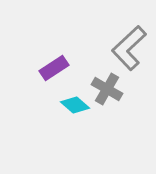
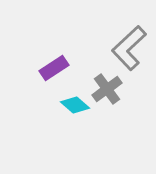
gray cross: rotated 24 degrees clockwise
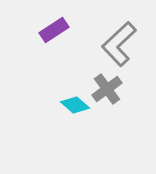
gray L-shape: moved 10 px left, 4 px up
purple rectangle: moved 38 px up
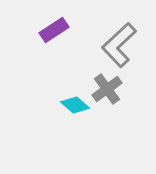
gray L-shape: moved 1 px down
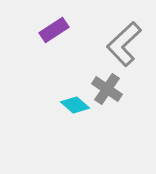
gray L-shape: moved 5 px right, 1 px up
gray cross: rotated 20 degrees counterclockwise
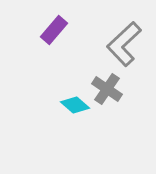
purple rectangle: rotated 16 degrees counterclockwise
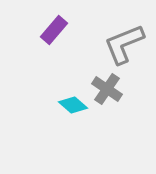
gray L-shape: rotated 21 degrees clockwise
cyan diamond: moved 2 px left
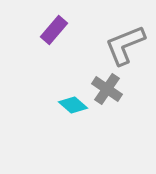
gray L-shape: moved 1 px right, 1 px down
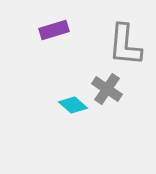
purple rectangle: rotated 32 degrees clockwise
gray L-shape: rotated 63 degrees counterclockwise
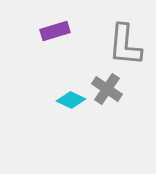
purple rectangle: moved 1 px right, 1 px down
cyan diamond: moved 2 px left, 5 px up; rotated 16 degrees counterclockwise
